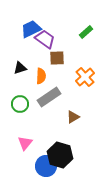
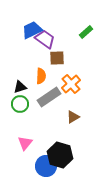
blue trapezoid: moved 1 px right, 1 px down
black triangle: moved 19 px down
orange cross: moved 14 px left, 7 px down
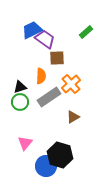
green circle: moved 2 px up
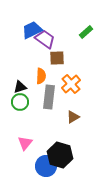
gray rectangle: rotated 50 degrees counterclockwise
